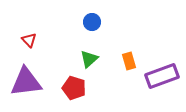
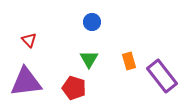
green triangle: rotated 18 degrees counterclockwise
purple rectangle: rotated 72 degrees clockwise
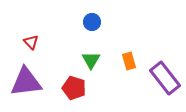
red triangle: moved 2 px right, 2 px down
green triangle: moved 2 px right, 1 px down
purple rectangle: moved 3 px right, 2 px down
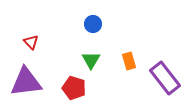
blue circle: moved 1 px right, 2 px down
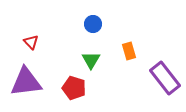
orange rectangle: moved 10 px up
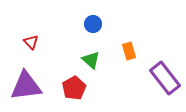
green triangle: rotated 18 degrees counterclockwise
purple triangle: moved 4 px down
red pentagon: rotated 25 degrees clockwise
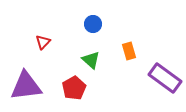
red triangle: moved 12 px right; rotated 28 degrees clockwise
purple rectangle: rotated 16 degrees counterclockwise
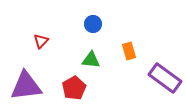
red triangle: moved 2 px left, 1 px up
green triangle: rotated 36 degrees counterclockwise
